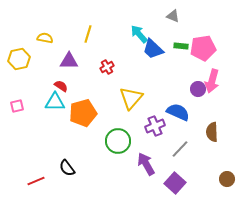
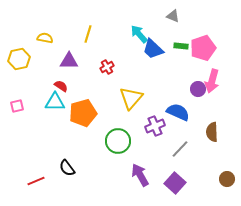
pink pentagon: rotated 10 degrees counterclockwise
purple arrow: moved 6 px left, 11 px down
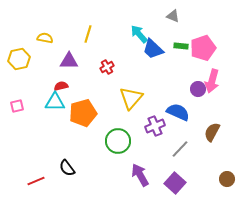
red semicircle: rotated 48 degrees counterclockwise
brown semicircle: rotated 30 degrees clockwise
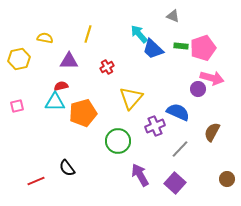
pink arrow: moved 3 px up; rotated 90 degrees counterclockwise
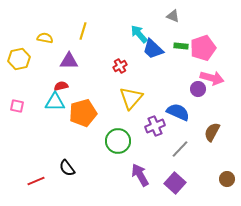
yellow line: moved 5 px left, 3 px up
red cross: moved 13 px right, 1 px up
pink square: rotated 24 degrees clockwise
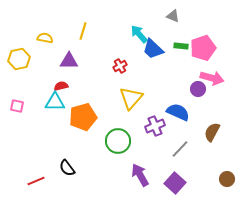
orange pentagon: moved 4 px down
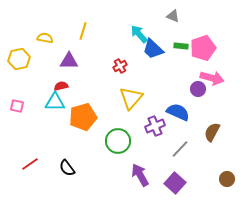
red line: moved 6 px left, 17 px up; rotated 12 degrees counterclockwise
